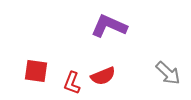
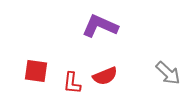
purple L-shape: moved 9 px left
red semicircle: moved 2 px right
red L-shape: rotated 15 degrees counterclockwise
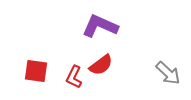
red semicircle: moved 4 px left, 11 px up; rotated 15 degrees counterclockwise
red L-shape: moved 2 px right, 6 px up; rotated 20 degrees clockwise
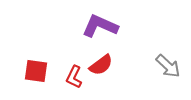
gray arrow: moved 7 px up
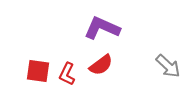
purple L-shape: moved 2 px right, 2 px down
red square: moved 2 px right
red L-shape: moved 7 px left, 3 px up
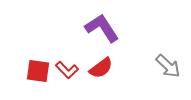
purple L-shape: rotated 33 degrees clockwise
red semicircle: moved 3 px down
red L-shape: moved 4 px up; rotated 70 degrees counterclockwise
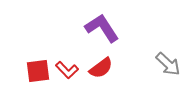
gray arrow: moved 2 px up
red square: rotated 15 degrees counterclockwise
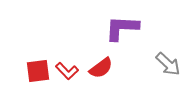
purple L-shape: moved 20 px right; rotated 54 degrees counterclockwise
red L-shape: moved 1 px down
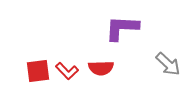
red semicircle: rotated 35 degrees clockwise
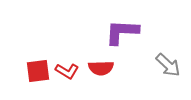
purple L-shape: moved 4 px down
gray arrow: moved 1 px down
red L-shape: rotated 15 degrees counterclockwise
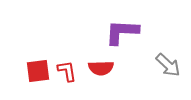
red L-shape: rotated 130 degrees counterclockwise
